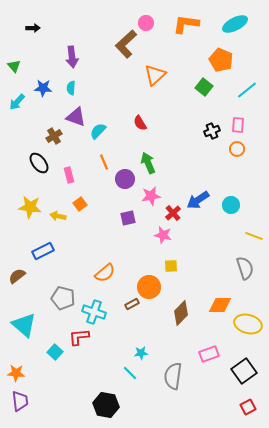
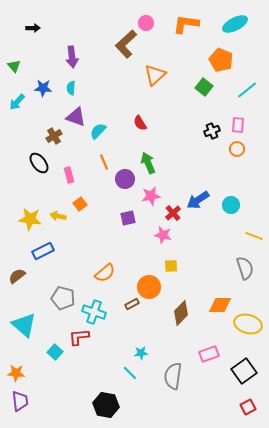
yellow star at (30, 207): moved 12 px down
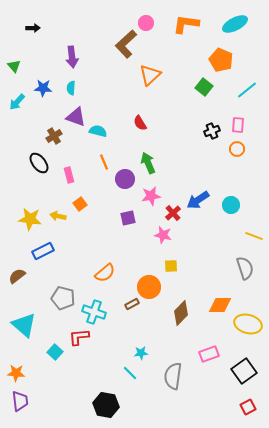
orange triangle at (155, 75): moved 5 px left
cyan semicircle at (98, 131): rotated 60 degrees clockwise
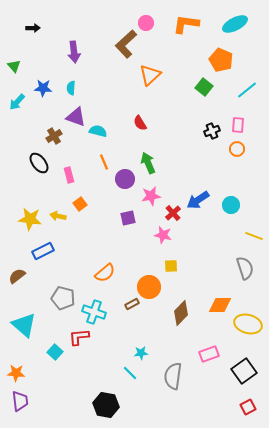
purple arrow at (72, 57): moved 2 px right, 5 px up
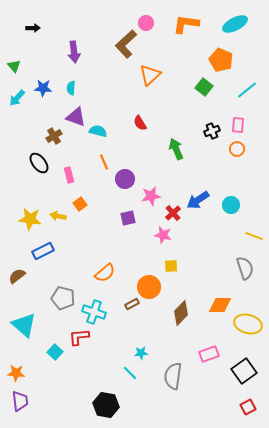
cyan arrow at (17, 102): moved 4 px up
green arrow at (148, 163): moved 28 px right, 14 px up
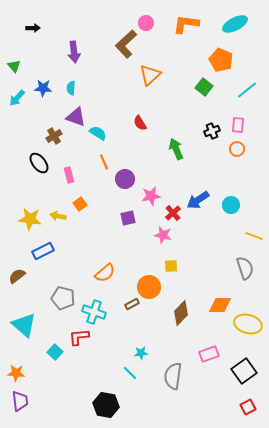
cyan semicircle at (98, 131): moved 2 px down; rotated 18 degrees clockwise
